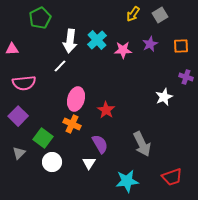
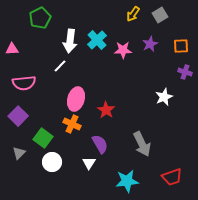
purple cross: moved 1 px left, 5 px up
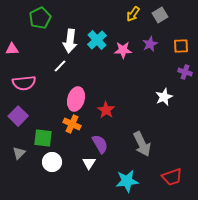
green square: rotated 30 degrees counterclockwise
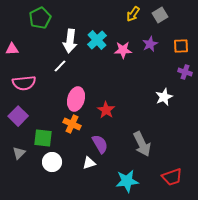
white triangle: rotated 40 degrees clockwise
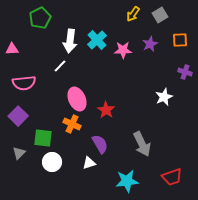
orange square: moved 1 px left, 6 px up
pink ellipse: moved 1 px right; rotated 40 degrees counterclockwise
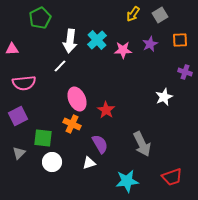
purple square: rotated 18 degrees clockwise
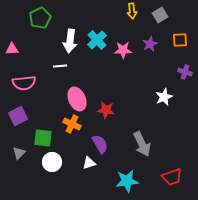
yellow arrow: moved 1 px left, 3 px up; rotated 42 degrees counterclockwise
white line: rotated 40 degrees clockwise
red star: rotated 24 degrees counterclockwise
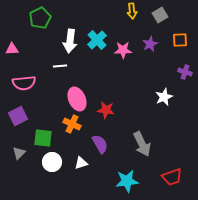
white triangle: moved 8 px left
